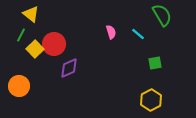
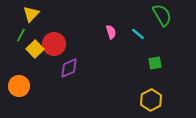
yellow triangle: rotated 36 degrees clockwise
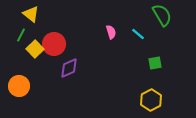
yellow triangle: rotated 36 degrees counterclockwise
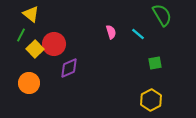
orange circle: moved 10 px right, 3 px up
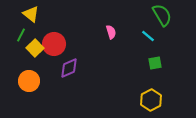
cyan line: moved 10 px right, 2 px down
yellow square: moved 1 px up
orange circle: moved 2 px up
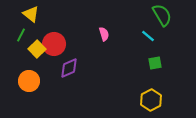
pink semicircle: moved 7 px left, 2 px down
yellow square: moved 2 px right, 1 px down
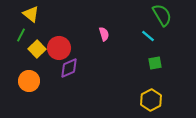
red circle: moved 5 px right, 4 px down
